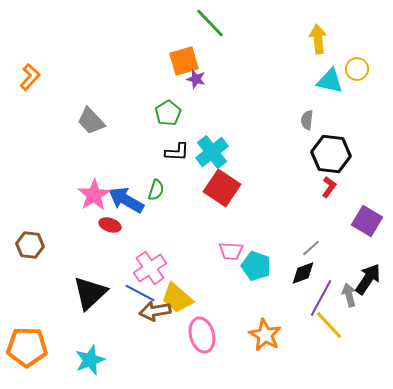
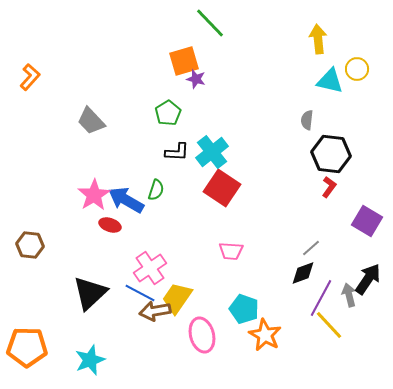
cyan pentagon: moved 12 px left, 43 px down
yellow trapezoid: rotated 84 degrees clockwise
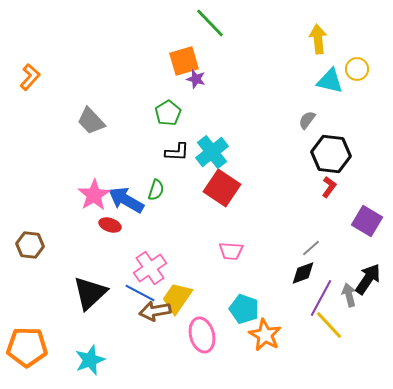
gray semicircle: rotated 30 degrees clockwise
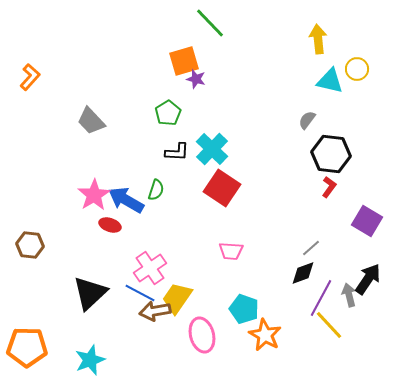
cyan cross: moved 3 px up; rotated 8 degrees counterclockwise
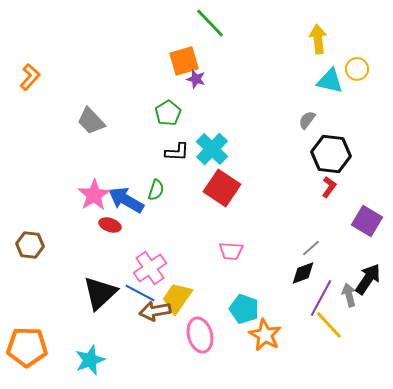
black triangle: moved 10 px right
pink ellipse: moved 2 px left
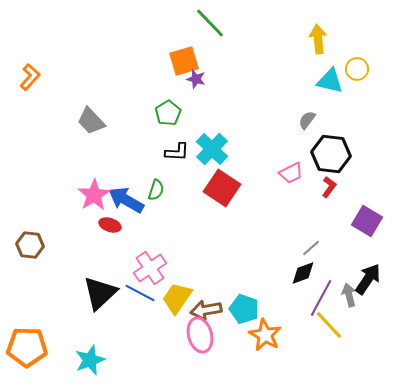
pink trapezoid: moved 60 px right, 78 px up; rotated 30 degrees counterclockwise
brown arrow: moved 51 px right, 1 px up
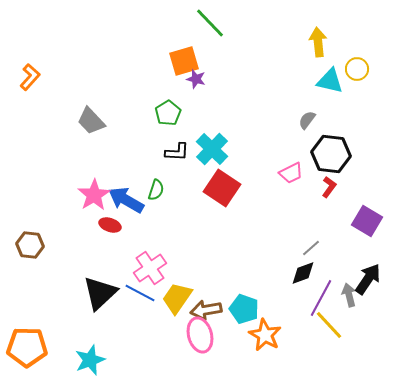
yellow arrow: moved 3 px down
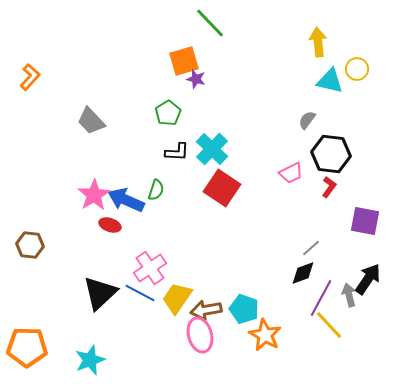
blue arrow: rotated 6 degrees counterclockwise
purple square: moved 2 px left; rotated 20 degrees counterclockwise
